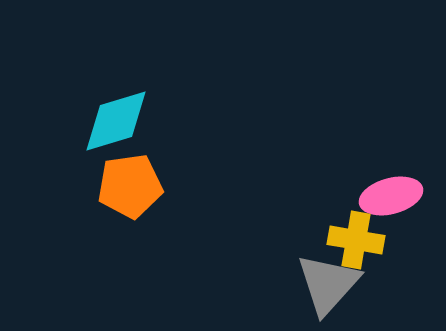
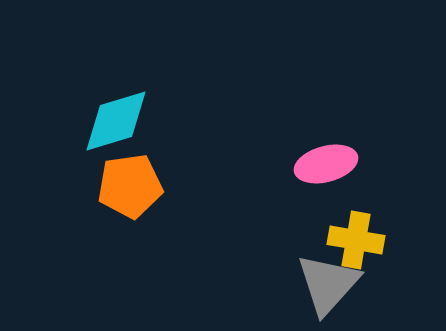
pink ellipse: moved 65 px left, 32 px up
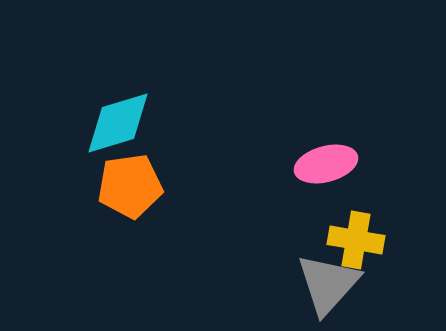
cyan diamond: moved 2 px right, 2 px down
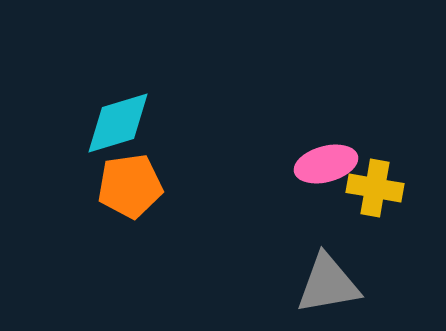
yellow cross: moved 19 px right, 52 px up
gray triangle: rotated 38 degrees clockwise
